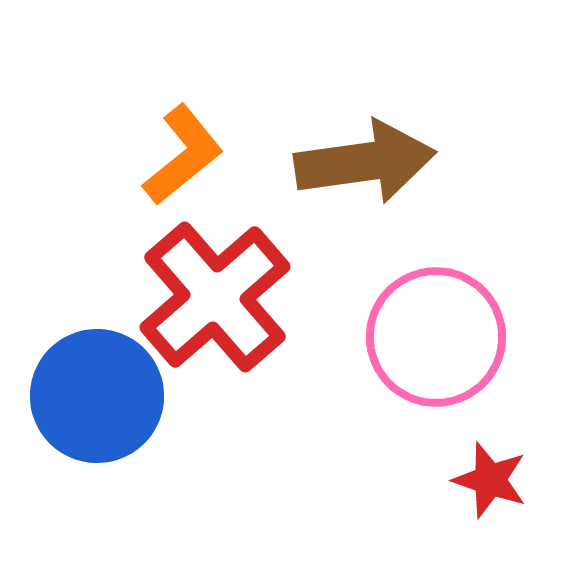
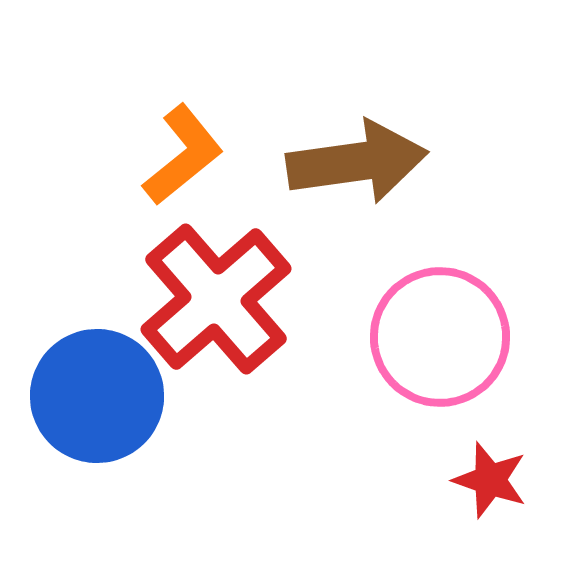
brown arrow: moved 8 px left
red cross: moved 1 px right, 2 px down
pink circle: moved 4 px right
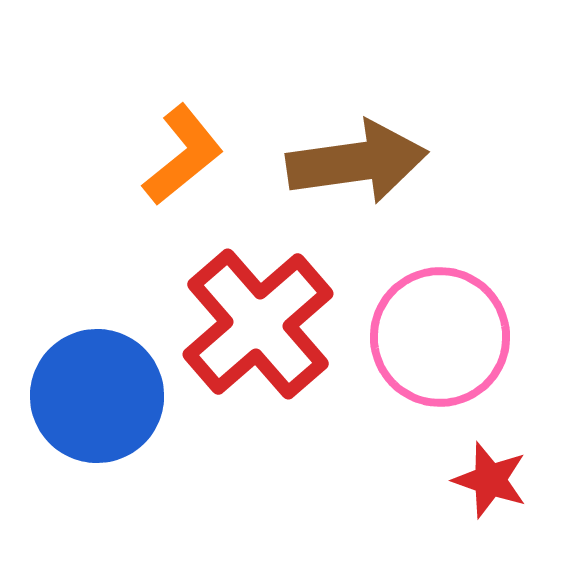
red cross: moved 42 px right, 25 px down
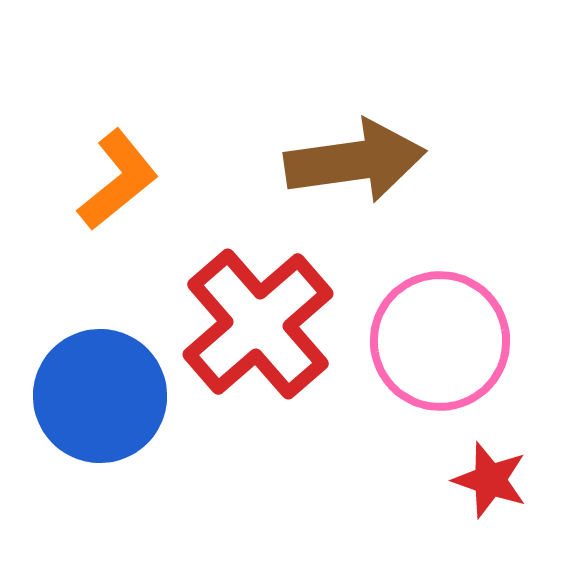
orange L-shape: moved 65 px left, 25 px down
brown arrow: moved 2 px left, 1 px up
pink circle: moved 4 px down
blue circle: moved 3 px right
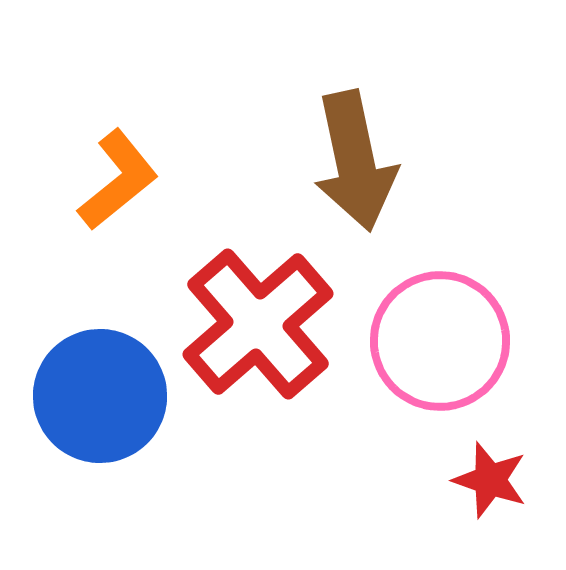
brown arrow: rotated 86 degrees clockwise
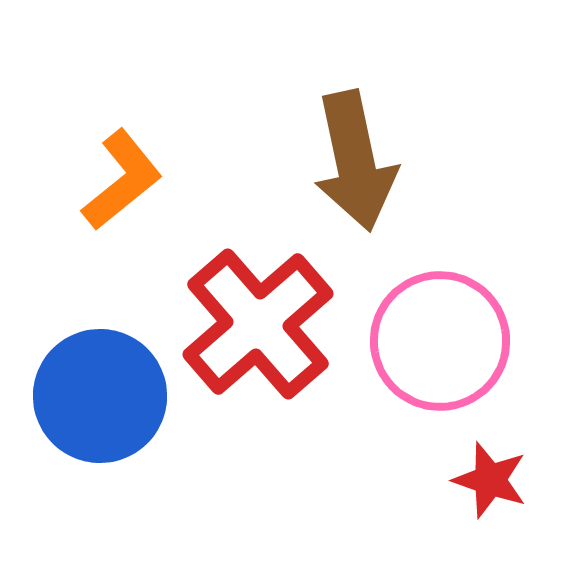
orange L-shape: moved 4 px right
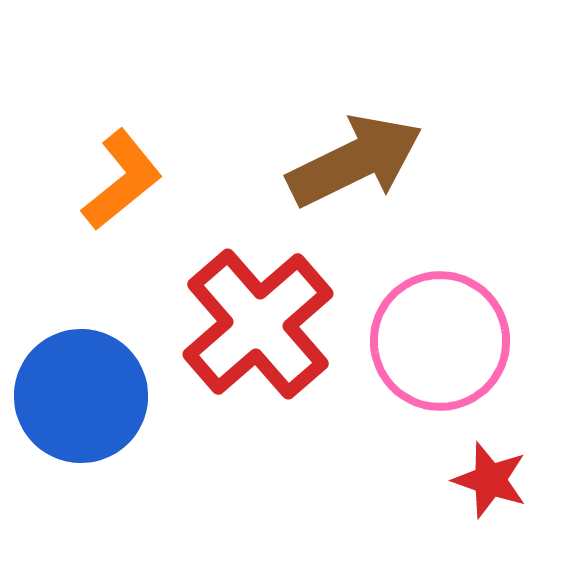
brown arrow: rotated 104 degrees counterclockwise
blue circle: moved 19 px left
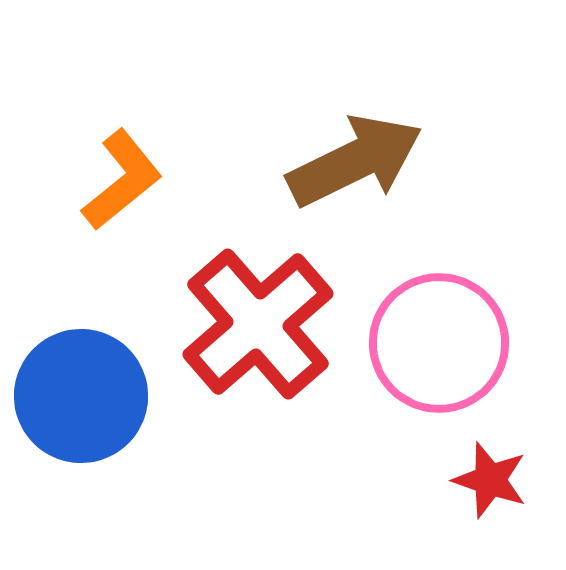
pink circle: moved 1 px left, 2 px down
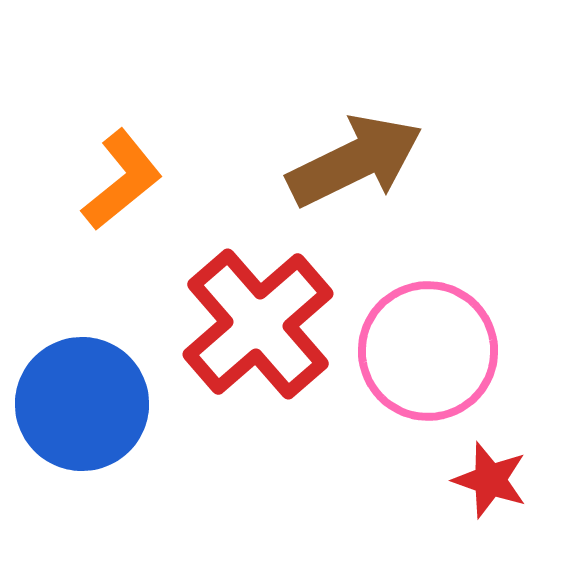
pink circle: moved 11 px left, 8 px down
blue circle: moved 1 px right, 8 px down
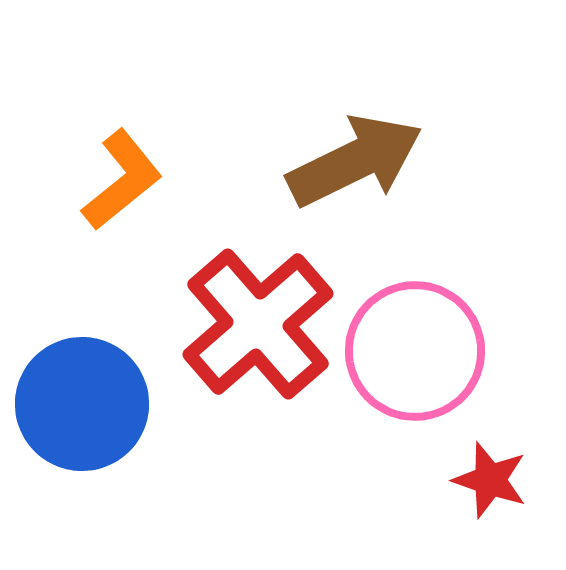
pink circle: moved 13 px left
